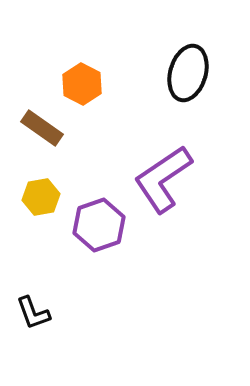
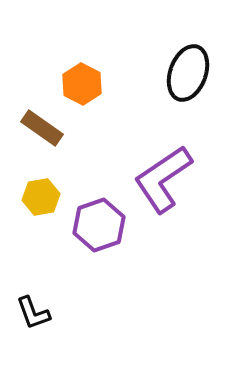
black ellipse: rotated 4 degrees clockwise
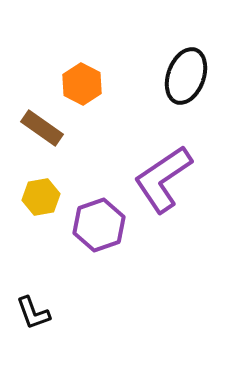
black ellipse: moved 2 px left, 3 px down
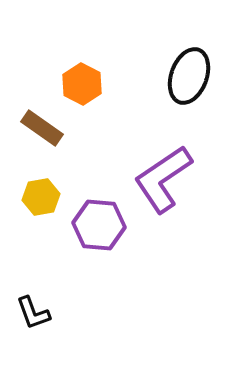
black ellipse: moved 3 px right
purple hexagon: rotated 24 degrees clockwise
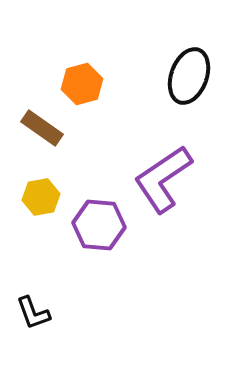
orange hexagon: rotated 18 degrees clockwise
